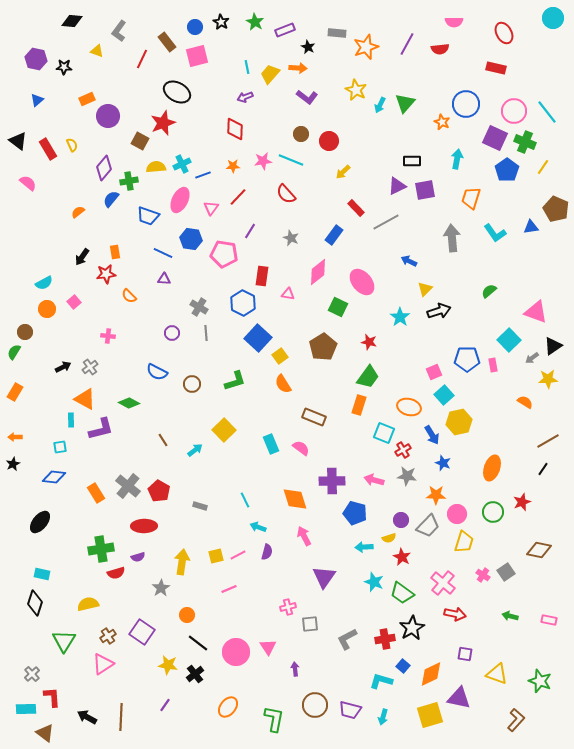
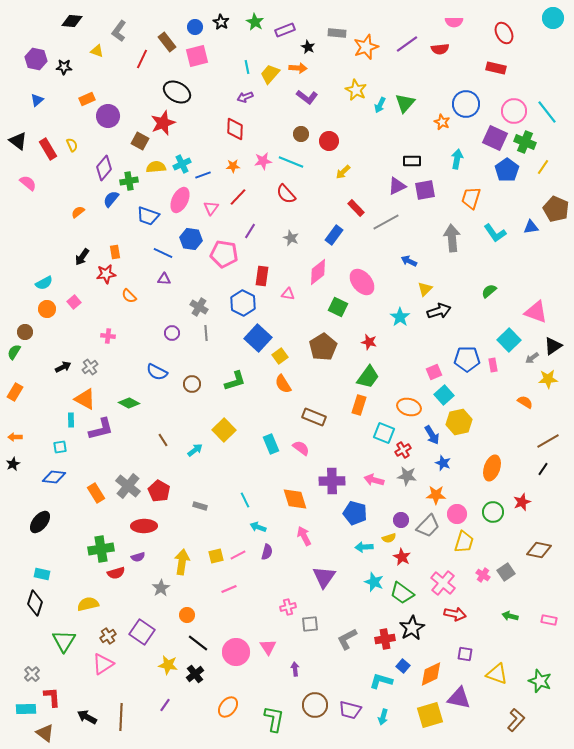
purple line at (407, 44): rotated 25 degrees clockwise
cyan line at (291, 160): moved 2 px down
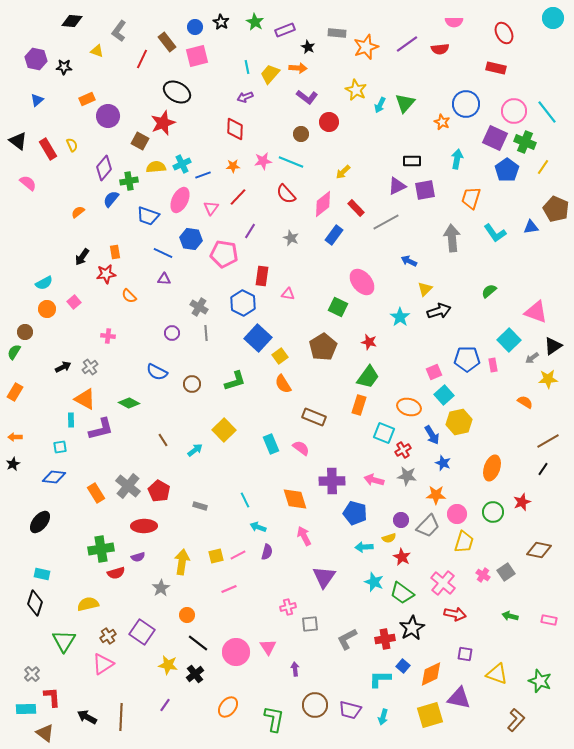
red circle at (329, 141): moved 19 px up
pink diamond at (318, 272): moved 5 px right, 68 px up
cyan L-shape at (381, 681): moved 1 px left, 2 px up; rotated 15 degrees counterclockwise
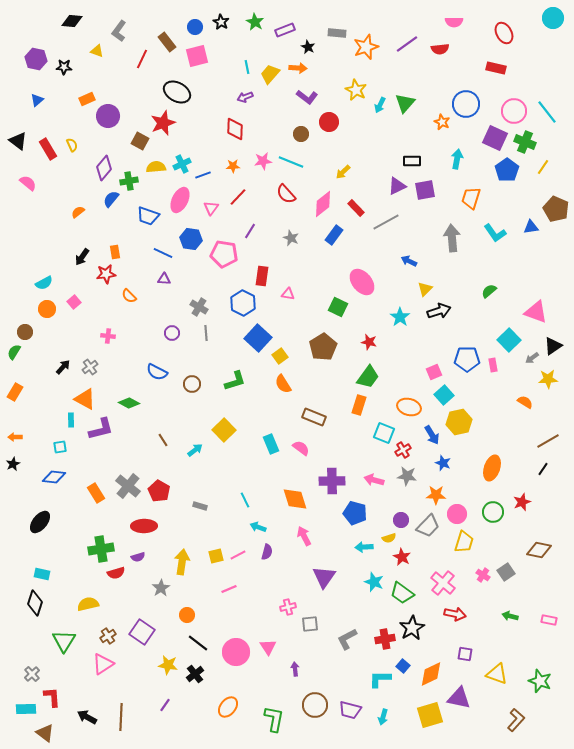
black arrow at (63, 367): rotated 21 degrees counterclockwise
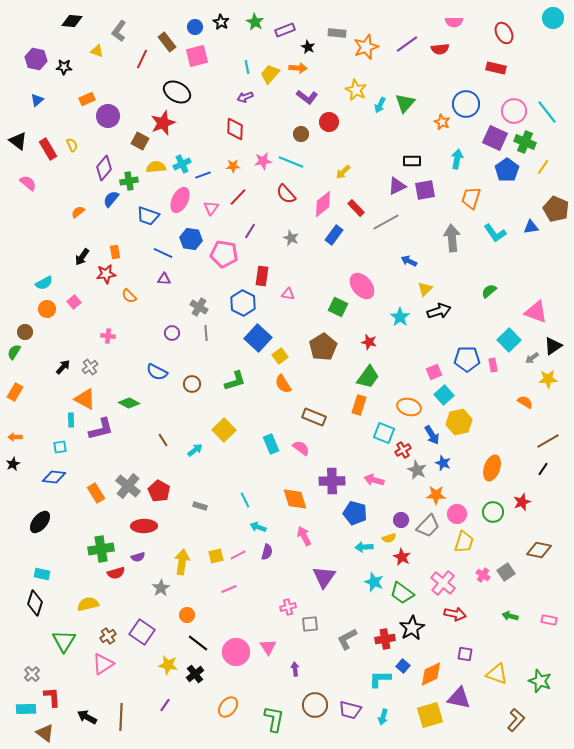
pink ellipse at (362, 282): moved 4 px down
gray star at (407, 476): moved 10 px right, 6 px up; rotated 18 degrees clockwise
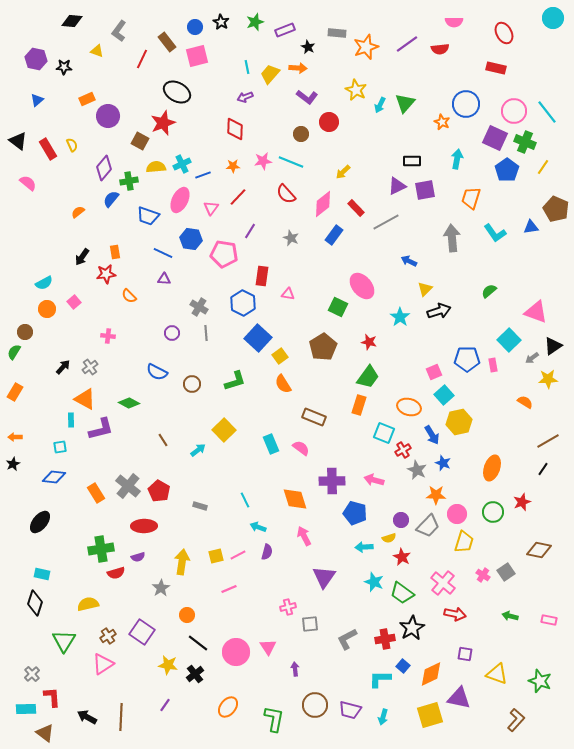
green star at (255, 22): rotated 24 degrees clockwise
cyan arrow at (195, 450): moved 3 px right
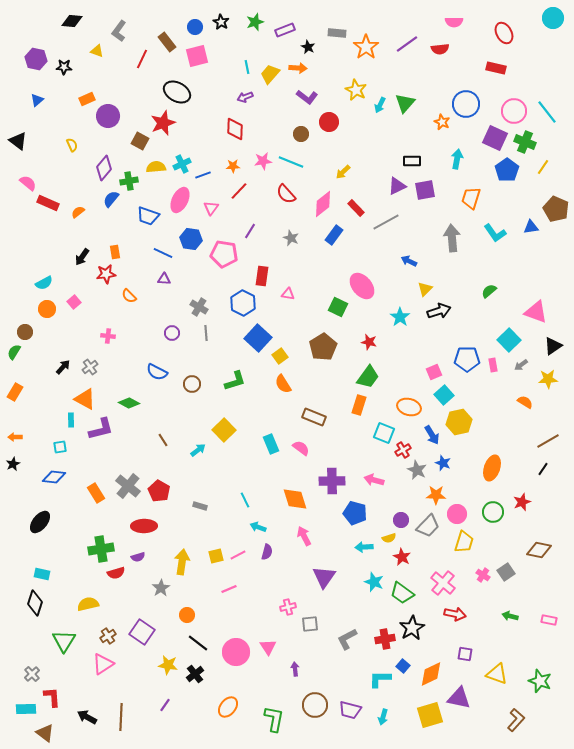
orange star at (366, 47): rotated 15 degrees counterclockwise
red rectangle at (48, 149): moved 54 px down; rotated 35 degrees counterclockwise
red line at (238, 197): moved 1 px right, 6 px up
gray arrow at (532, 358): moved 11 px left, 7 px down
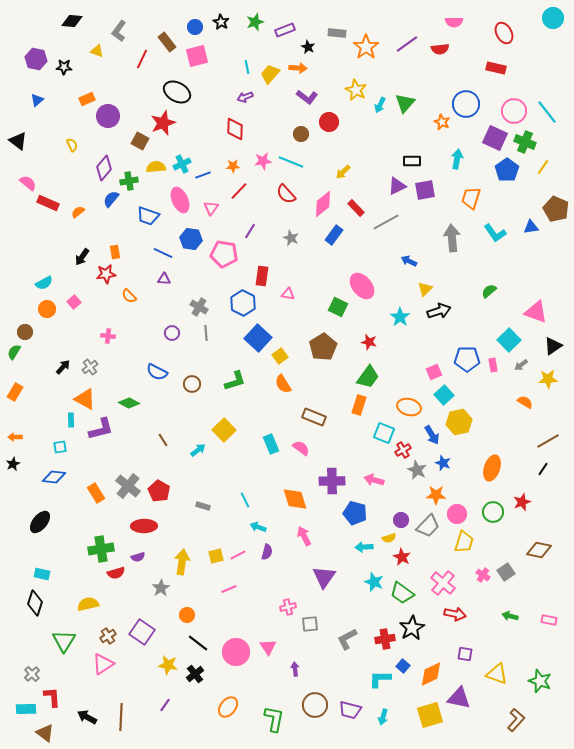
pink ellipse at (180, 200): rotated 50 degrees counterclockwise
gray rectangle at (200, 506): moved 3 px right
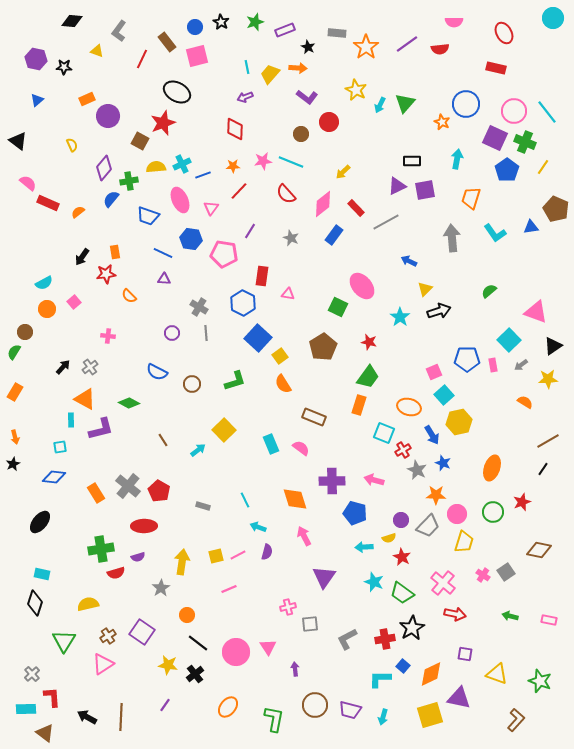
orange arrow at (15, 437): rotated 104 degrees counterclockwise
